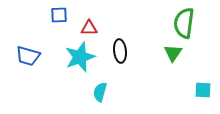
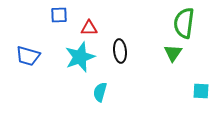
cyan square: moved 2 px left, 1 px down
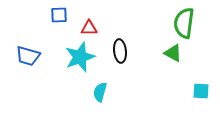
green triangle: rotated 36 degrees counterclockwise
